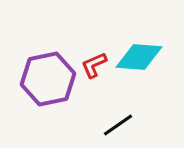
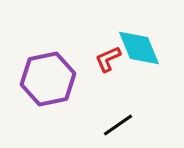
cyan diamond: moved 9 px up; rotated 63 degrees clockwise
red L-shape: moved 14 px right, 6 px up
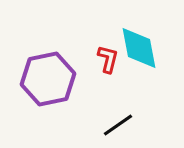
cyan diamond: rotated 12 degrees clockwise
red L-shape: rotated 128 degrees clockwise
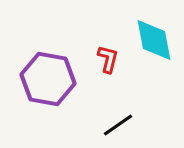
cyan diamond: moved 15 px right, 8 px up
purple hexagon: rotated 22 degrees clockwise
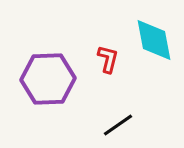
purple hexagon: rotated 12 degrees counterclockwise
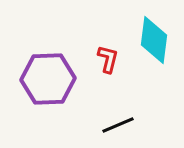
cyan diamond: rotated 18 degrees clockwise
black line: rotated 12 degrees clockwise
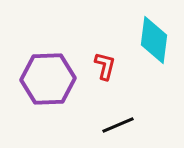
red L-shape: moved 3 px left, 7 px down
